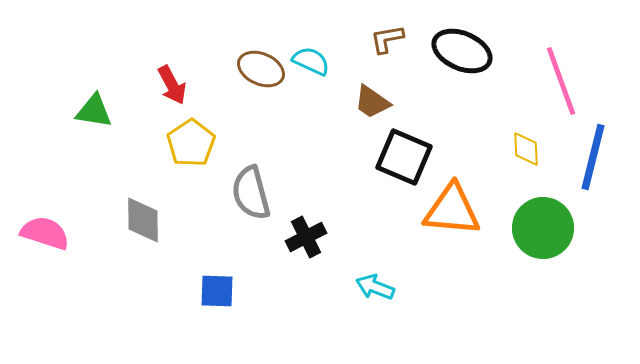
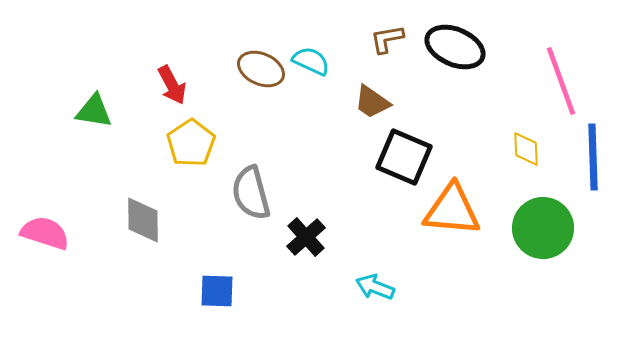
black ellipse: moved 7 px left, 4 px up
blue line: rotated 16 degrees counterclockwise
black cross: rotated 15 degrees counterclockwise
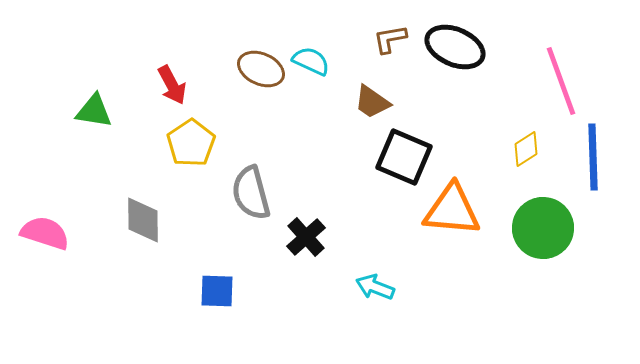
brown L-shape: moved 3 px right
yellow diamond: rotated 60 degrees clockwise
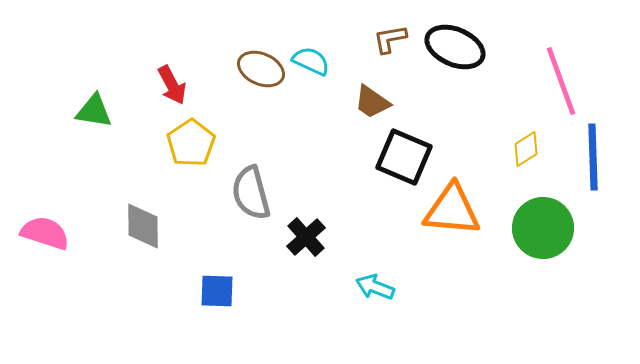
gray diamond: moved 6 px down
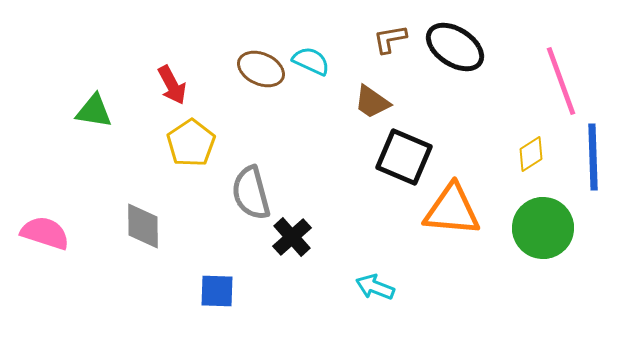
black ellipse: rotated 10 degrees clockwise
yellow diamond: moved 5 px right, 5 px down
black cross: moved 14 px left
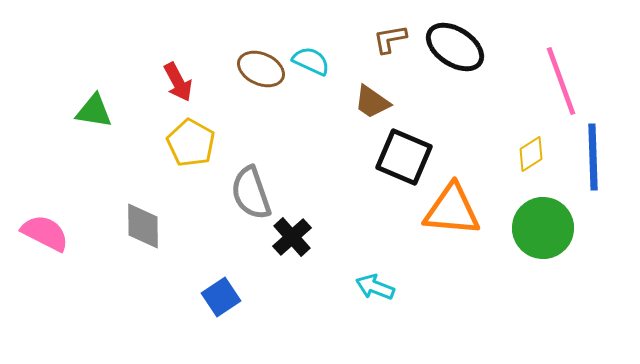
red arrow: moved 6 px right, 3 px up
yellow pentagon: rotated 9 degrees counterclockwise
gray semicircle: rotated 4 degrees counterclockwise
pink semicircle: rotated 9 degrees clockwise
blue square: moved 4 px right, 6 px down; rotated 36 degrees counterclockwise
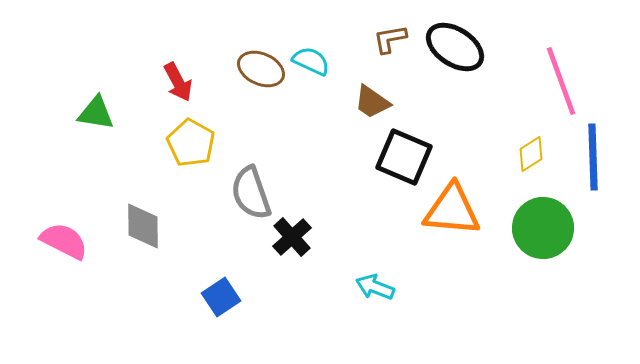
green triangle: moved 2 px right, 2 px down
pink semicircle: moved 19 px right, 8 px down
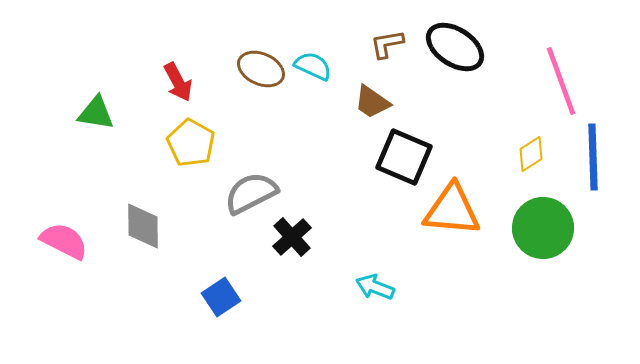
brown L-shape: moved 3 px left, 5 px down
cyan semicircle: moved 2 px right, 5 px down
gray semicircle: rotated 82 degrees clockwise
